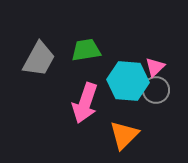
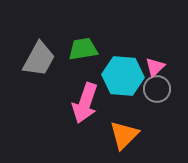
green trapezoid: moved 3 px left, 1 px up
cyan hexagon: moved 5 px left, 5 px up
gray circle: moved 1 px right, 1 px up
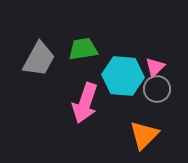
orange triangle: moved 20 px right
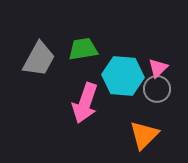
pink triangle: moved 3 px right, 1 px down
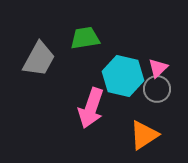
green trapezoid: moved 2 px right, 11 px up
cyan hexagon: rotated 9 degrees clockwise
pink arrow: moved 6 px right, 5 px down
orange triangle: rotated 12 degrees clockwise
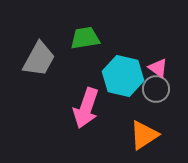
pink triangle: rotated 40 degrees counterclockwise
gray circle: moved 1 px left
pink arrow: moved 5 px left
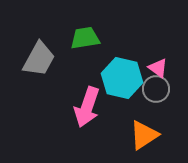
cyan hexagon: moved 1 px left, 2 px down
pink arrow: moved 1 px right, 1 px up
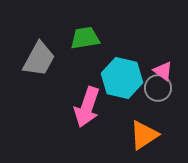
pink triangle: moved 5 px right, 3 px down
gray circle: moved 2 px right, 1 px up
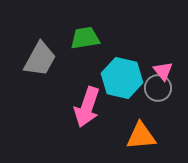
gray trapezoid: moved 1 px right
pink triangle: rotated 15 degrees clockwise
orange triangle: moved 3 px left, 1 px down; rotated 28 degrees clockwise
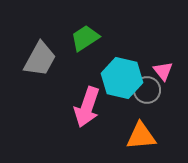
green trapezoid: rotated 24 degrees counterclockwise
gray circle: moved 11 px left, 2 px down
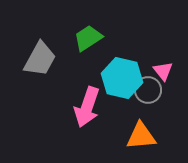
green trapezoid: moved 3 px right
gray circle: moved 1 px right
